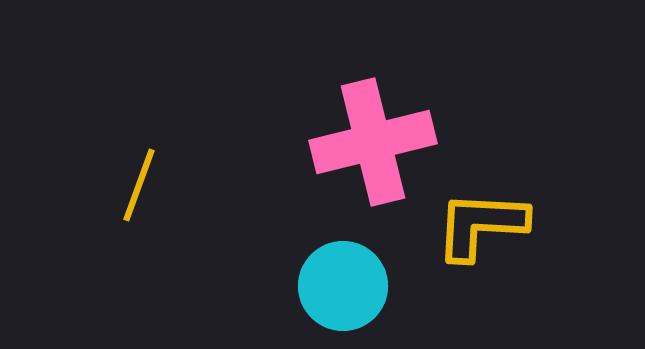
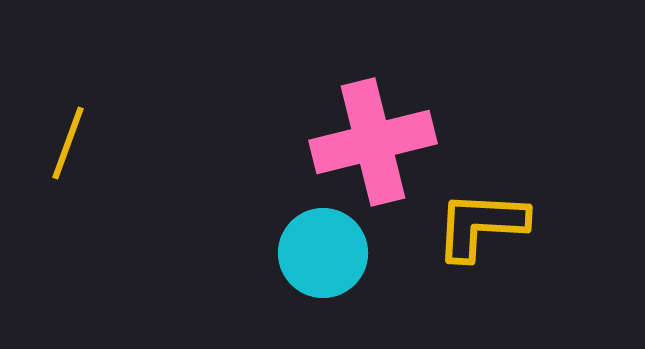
yellow line: moved 71 px left, 42 px up
cyan circle: moved 20 px left, 33 px up
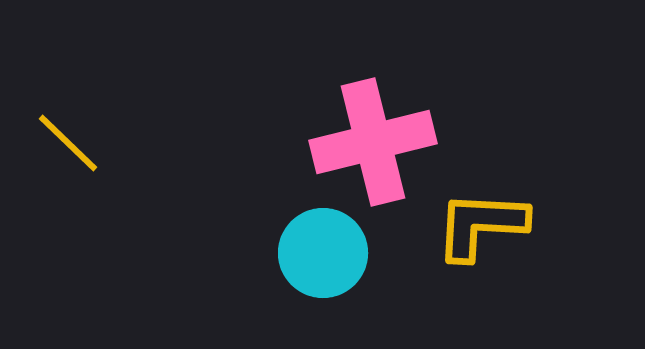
yellow line: rotated 66 degrees counterclockwise
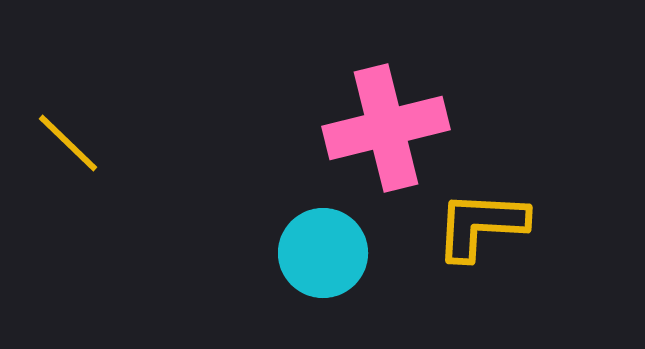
pink cross: moved 13 px right, 14 px up
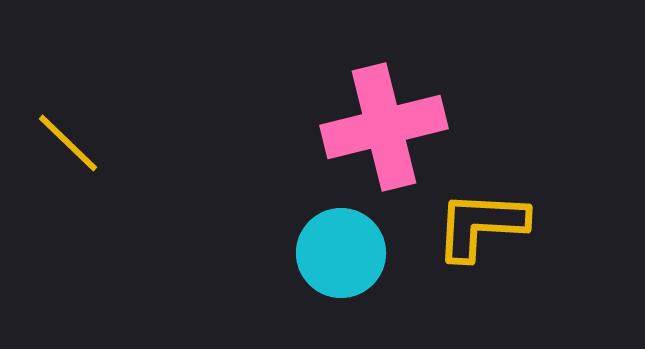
pink cross: moved 2 px left, 1 px up
cyan circle: moved 18 px right
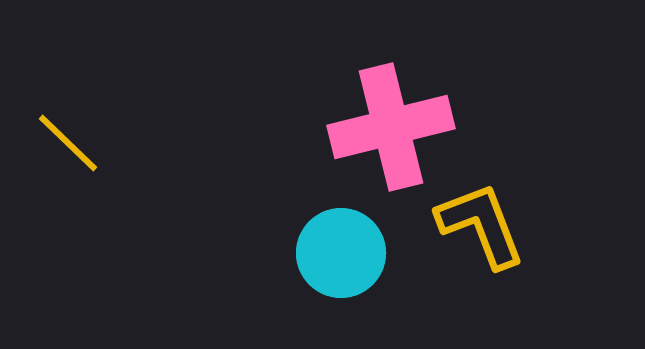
pink cross: moved 7 px right
yellow L-shape: rotated 66 degrees clockwise
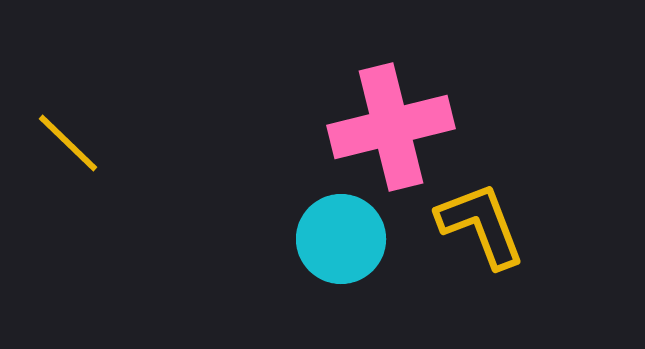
cyan circle: moved 14 px up
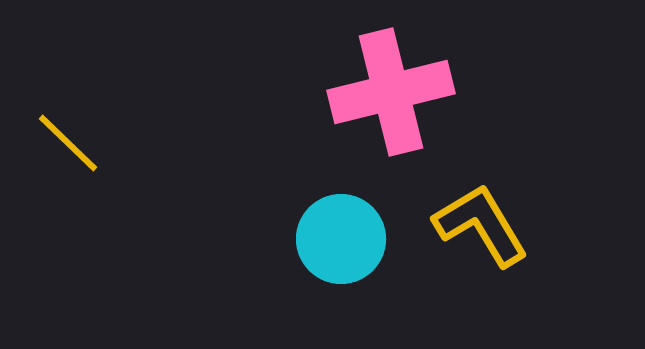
pink cross: moved 35 px up
yellow L-shape: rotated 10 degrees counterclockwise
